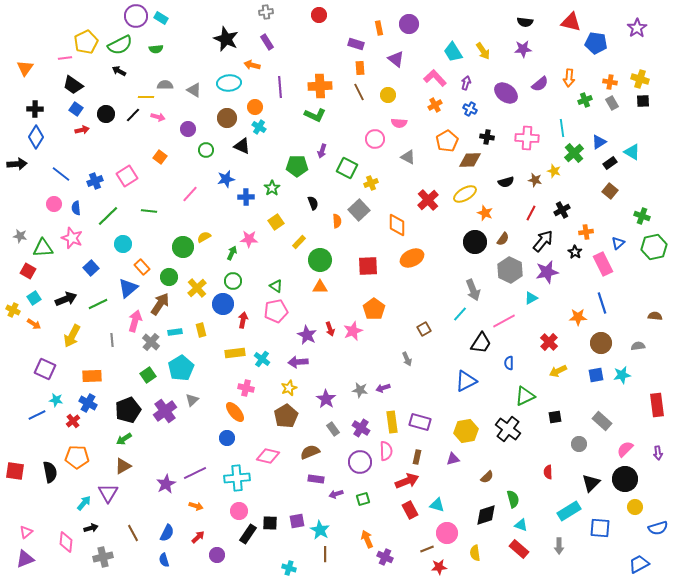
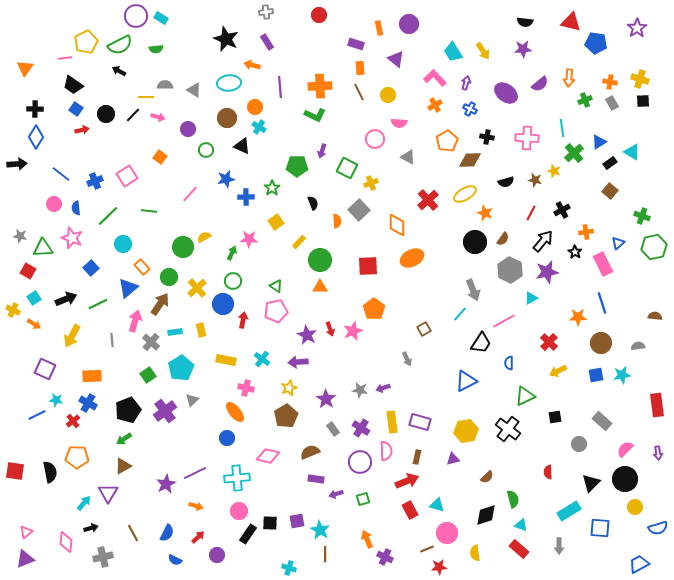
yellow rectangle at (235, 353): moved 9 px left, 7 px down; rotated 18 degrees clockwise
blue semicircle at (164, 560): moved 11 px right; rotated 48 degrees counterclockwise
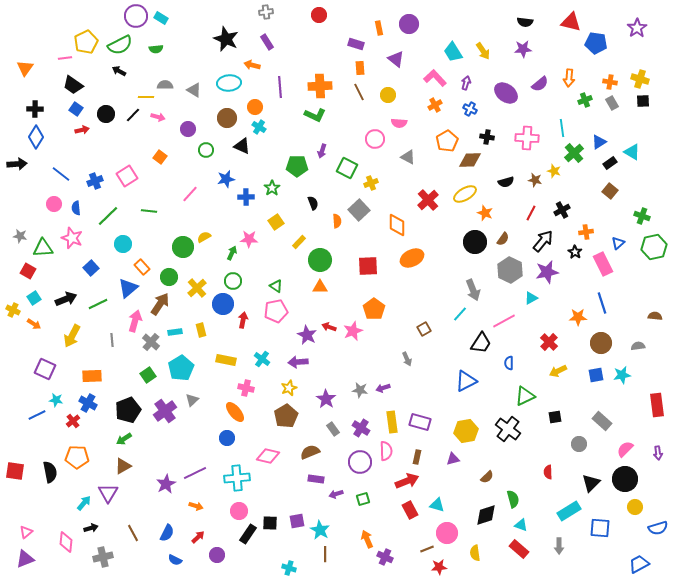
red arrow at (330, 329): moved 1 px left, 2 px up; rotated 128 degrees clockwise
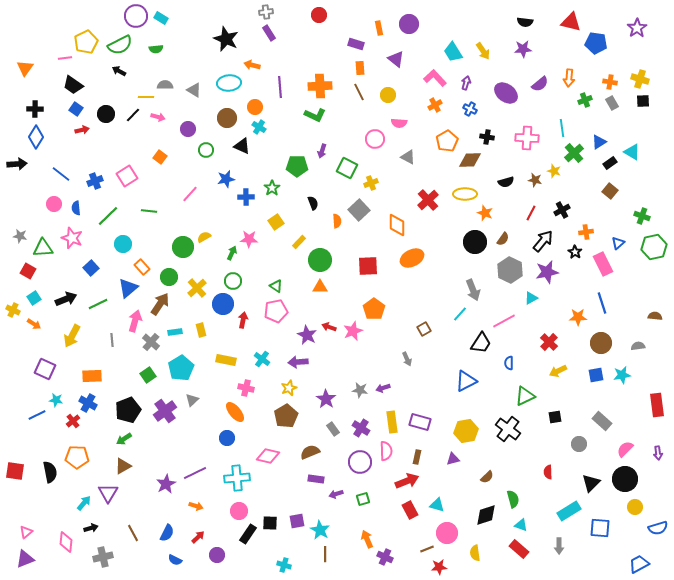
purple rectangle at (267, 42): moved 2 px right, 9 px up
yellow ellipse at (465, 194): rotated 30 degrees clockwise
cyan cross at (289, 568): moved 5 px left, 3 px up
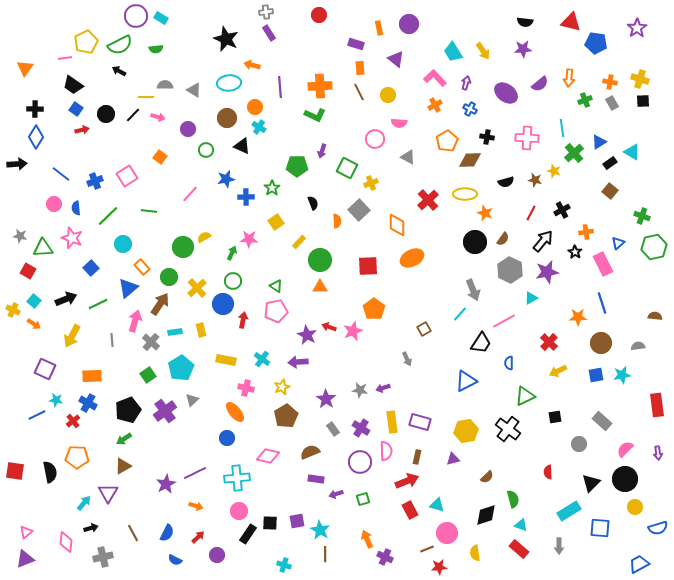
cyan square at (34, 298): moved 3 px down; rotated 16 degrees counterclockwise
yellow star at (289, 388): moved 7 px left, 1 px up
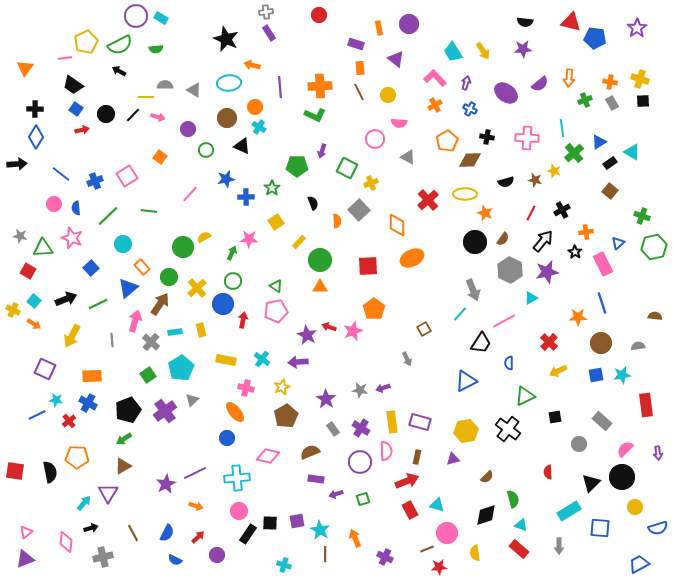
blue pentagon at (596, 43): moved 1 px left, 5 px up
red rectangle at (657, 405): moved 11 px left
red cross at (73, 421): moved 4 px left
black circle at (625, 479): moved 3 px left, 2 px up
orange arrow at (367, 539): moved 12 px left, 1 px up
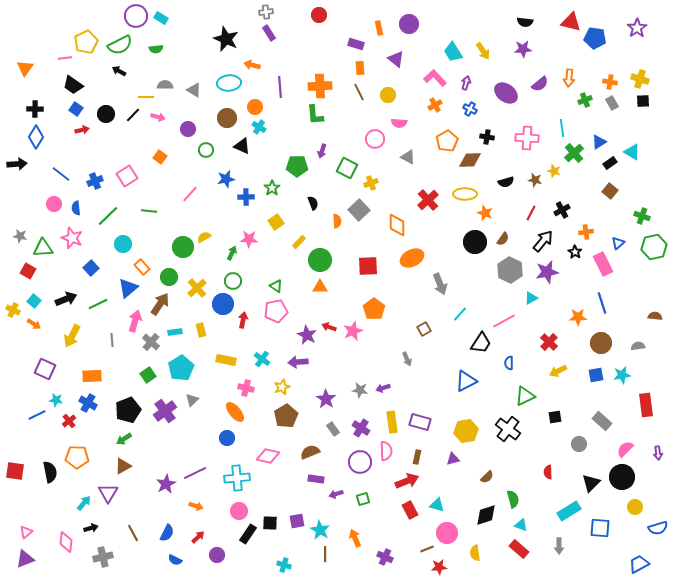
green L-shape at (315, 115): rotated 60 degrees clockwise
gray arrow at (473, 290): moved 33 px left, 6 px up
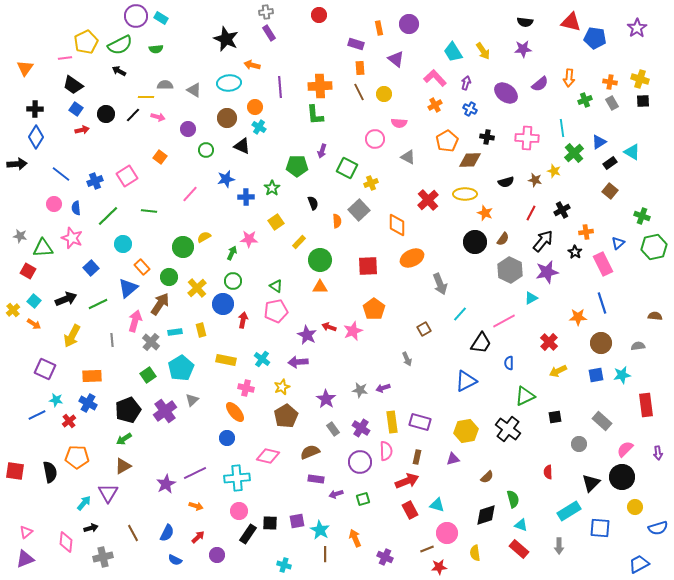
yellow circle at (388, 95): moved 4 px left, 1 px up
yellow cross at (13, 310): rotated 24 degrees clockwise
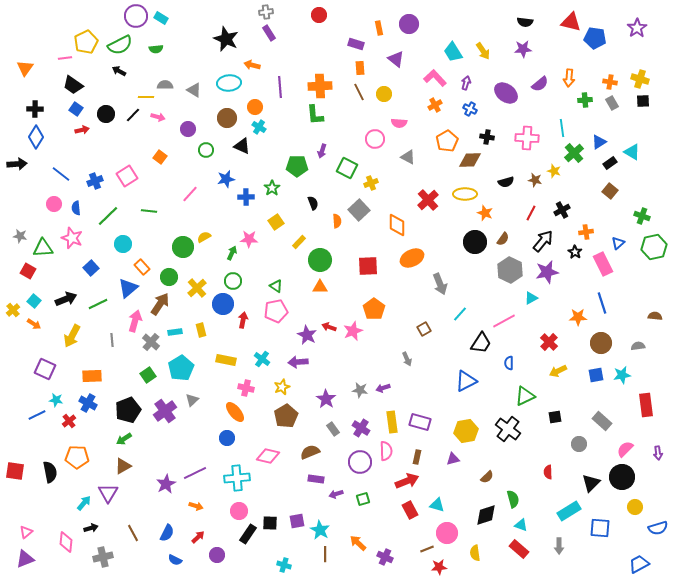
green cross at (585, 100): rotated 16 degrees clockwise
orange arrow at (355, 538): moved 3 px right, 5 px down; rotated 24 degrees counterclockwise
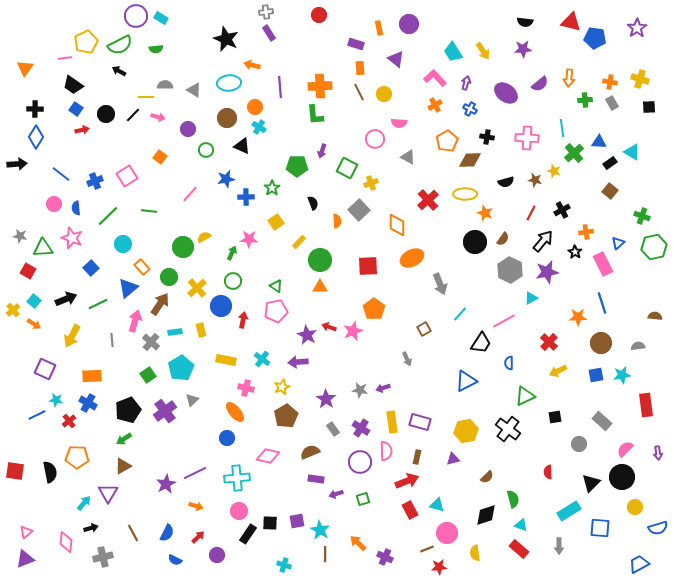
black square at (643, 101): moved 6 px right, 6 px down
blue triangle at (599, 142): rotated 35 degrees clockwise
blue circle at (223, 304): moved 2 px left, 2 px down
